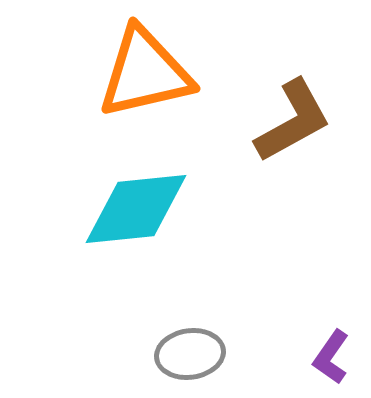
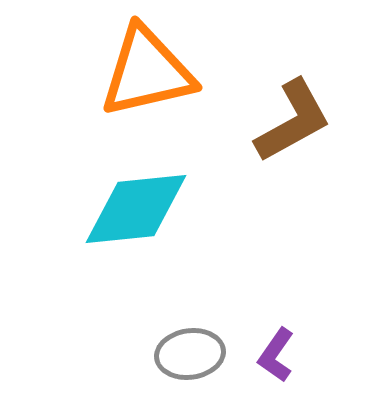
orange triangle: moved 2 px right, 1 px up
purple L-shape: moved 55 px left, 2 px up
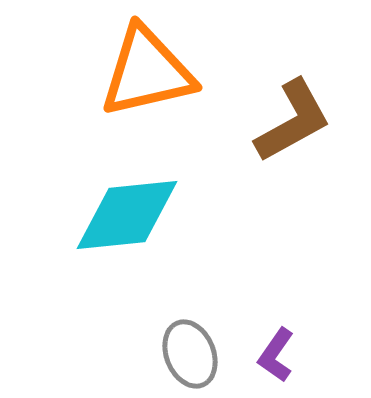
cyan diamond: moved 9 px left, 6 px down
gray ellipse: rotated 76 degrees clockwise
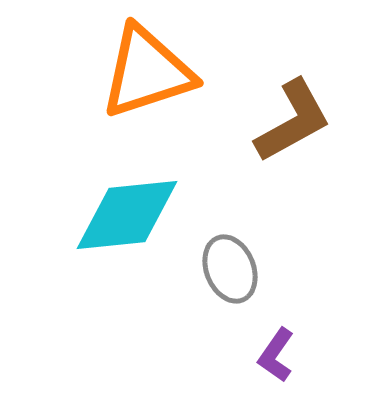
orange triangle: rotated 5 degrees counterclockwise
gray ellipse: moved 40 px right, 85 px up
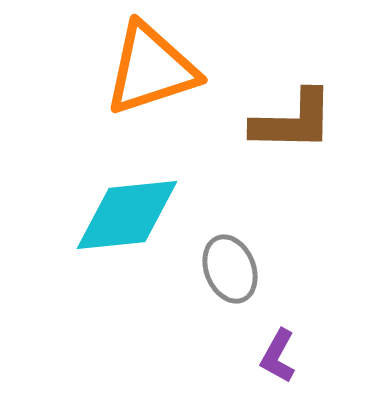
orange triangle: moved 4 px right, 3 px up
brown L-shape: rotated 30 degrees clockwise
purple L-shape: moved 2 px right, 1 px down; rotated 6 degrees counterclockwise
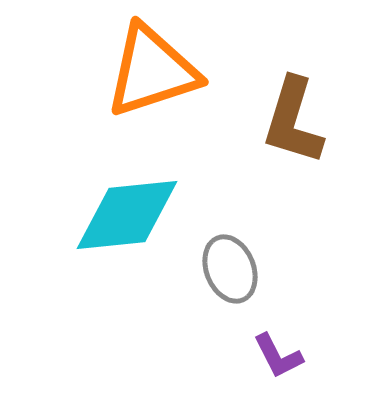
orange triangle: moved 1 px right, 2 px down
brown L-shape: rotated 106 degrees clockwise
purple L-shape: rotated 56 degrees counterclockwise
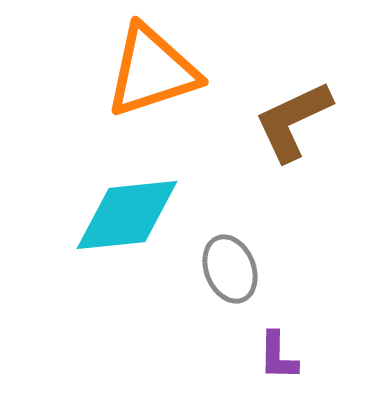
brown L-shape: rotated 48 degrees clockwise
purple L-shape: rotated 28 degrees clockwise
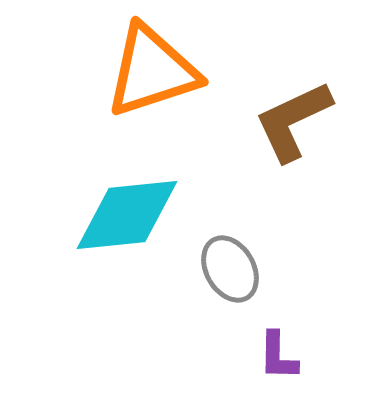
gray ellipse: rotated 8 degrees counterclockwise
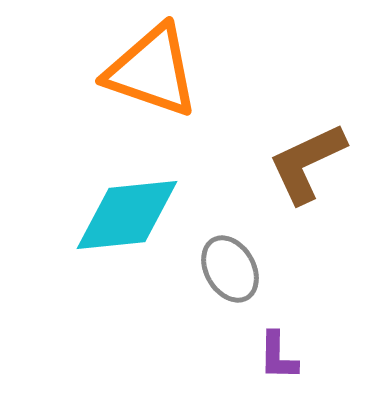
orange triangle: rotated 37 degrees clockwise
brown L-shape: moved 14 px right, 42 px down
